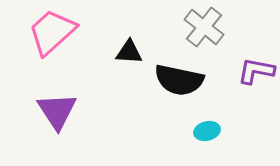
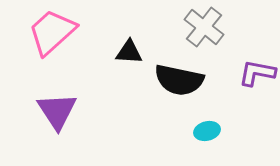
purple L-shape: moved 1 px right, 2 px down
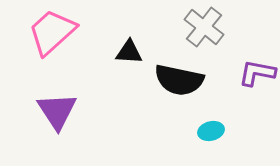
cyan ellipse: moved 4 px right
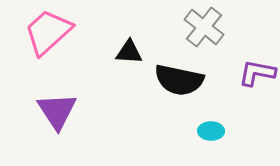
pink trapezoid: moved 4 px left
cyan ellipse: rotated 15 degrees clockwise
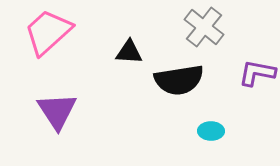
black semicircle: rotated 21 degrees counterclockwise
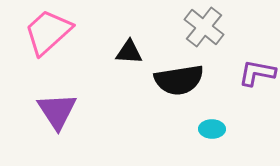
cyan ellipse: moved 1 px right, 2 px up
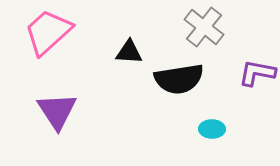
black semicircle: moved 1 px up
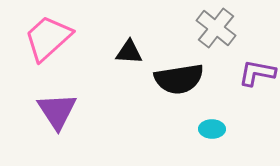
gray cross: moved 12 px right, 1 px down
pink trapezoid: moved 6 px down
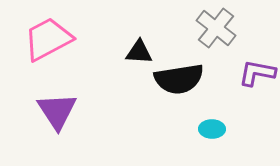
pink trapezoid: moved 1 px down; rotated 14 degrees clockwise
black triangle: moved 10 px right
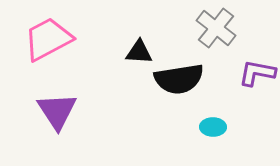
cyan ellipse: moved 1 px right, 2 px up
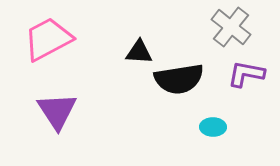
gray cross: moved 15 px right, 1 px up
purple L-shape: moved 11 px left, 1 px down
